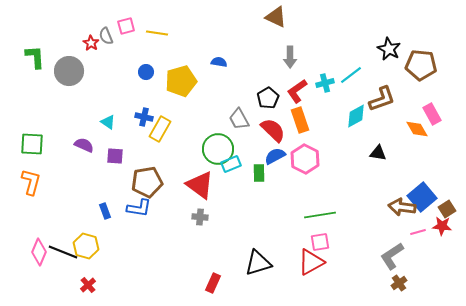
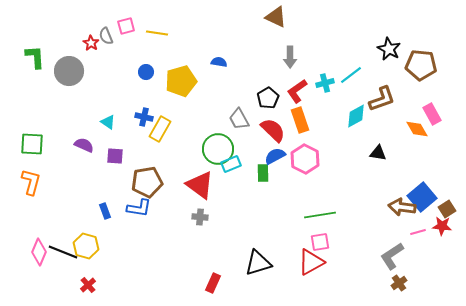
green rectangle at (259, 173): moved 4 px right
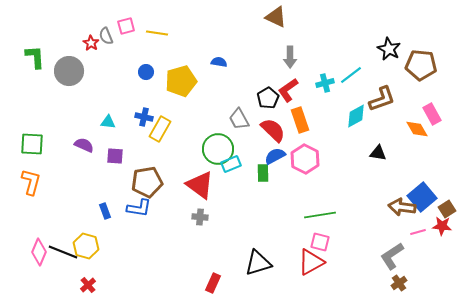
red L-shape at (297, 91): moved 9 px left, 1 px up
cyan triangle at (108, 122): rotated 28 degrees counterclockwise
pink square at (320, 242): rotated 24 degrees clockwise
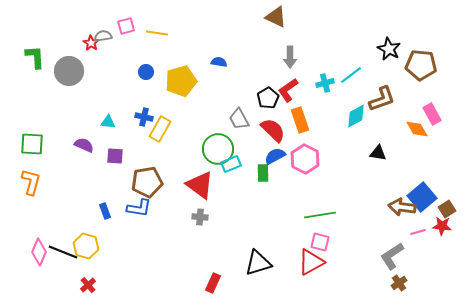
gray semicircle at (106, 36): moved 3 px left; rotated 102 degrees clockwise
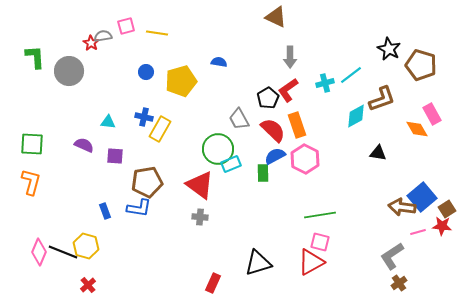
brown pentagon at (421, 65): rotated 12 degrees clockwise
orange rectangle at (300, 120): moved 3 px left, 5 px down
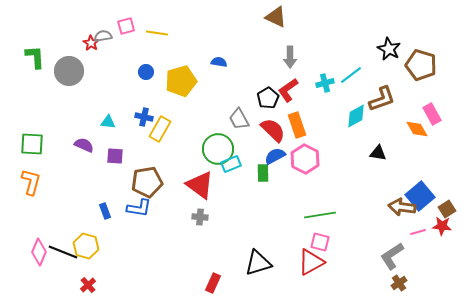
blue square at (422, 197): moved 2 px left, 1 px up
